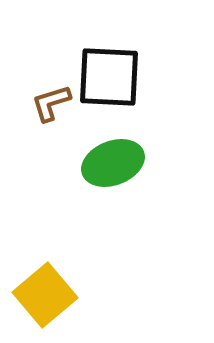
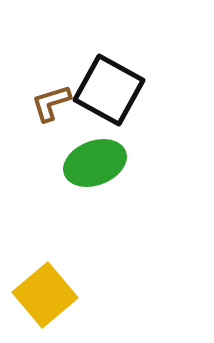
black square: moved 13 px down; rotated 26 degrees clockwise
green ellipse: moved 18 px left
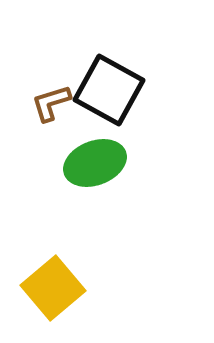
yellow square: moved 8 px right, 7 px up
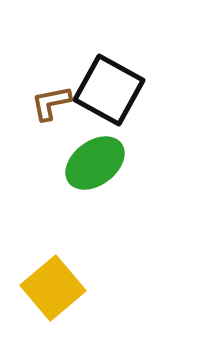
brown L-shape: rotated 6 degrees clockwise
green ellipse: rotated 16 degrees counterclockwise
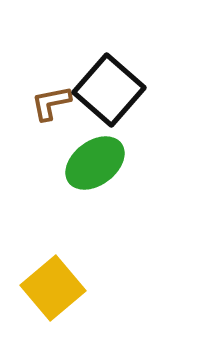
black square: rotated 12 degrees clockwise
